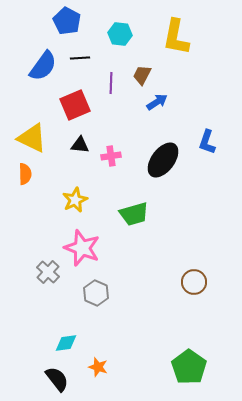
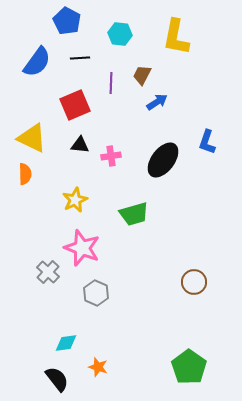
blue semicircle: moved 6 px left, 4 px up
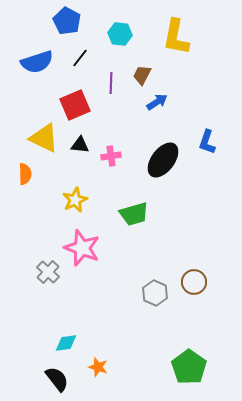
black line: rotated 48 degrees counterclockwise
blue semicircle: rotated 36 degrees clockwise
yellow triangle: moved 12 px right
gray hexagon: moved 59 px right
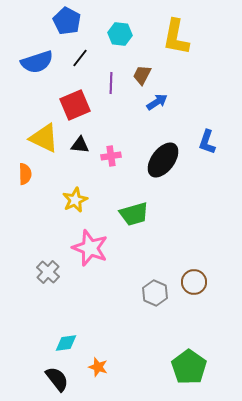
pink star: moved 8 px right
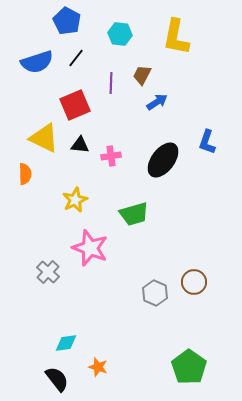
black line: moved 4 px left
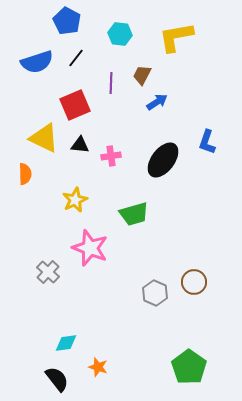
yellow L-shape: rotated 69 degrees clockwise
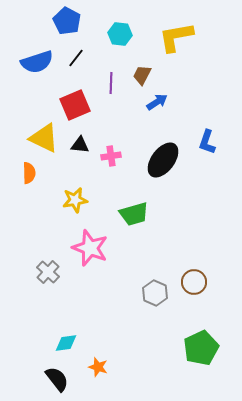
orange semicircle: moved 4 px right, 1 px up
yellow star: rotated 15 degrees clockwise
green pentagon: moved 12 px right, 19 px up; rotated 12 degrees clockwise
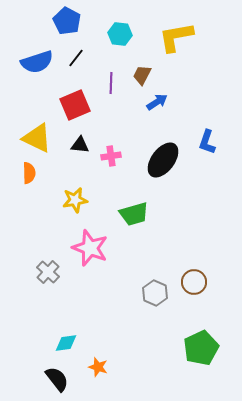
yellow triangle: moved 7 px left
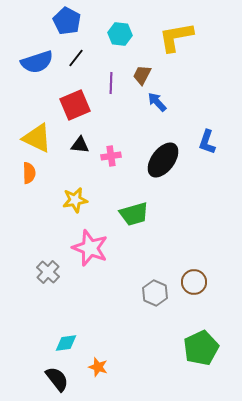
blue arrow: rotated 100 degrees counterclockwise
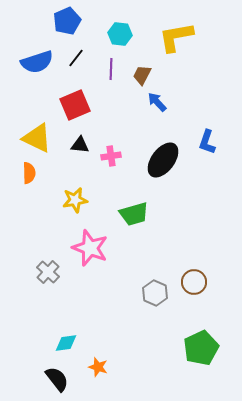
blue pentagon: rotated 20 degrees clockwise
purple line: moved 14 px up
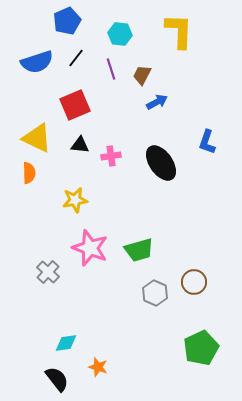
yellow L-shape: moved 3 px right, 6 px up; rotated 102 degrees clockwise
purple line: rotated 20 degrees counterclockwise
blue arrow: rotated 105 degrees clockwise
black ellipse: moved 2 px left, 3 px down; rotated 72 degrees counterclockwise
green trapezoid: moved 5 px right, 36 px down
